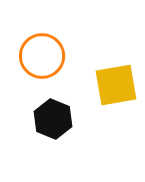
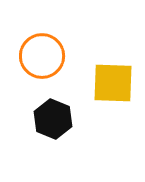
yellow square: moved 3 px left, 2 px up; rotated 12 degrees clockwise
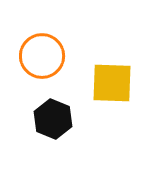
yellow square: moved 1 px left
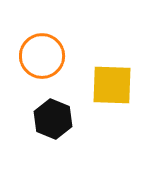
yellow square: moved 2 px down
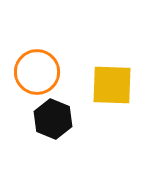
orange circle: moved 5 px left, 16 px down
